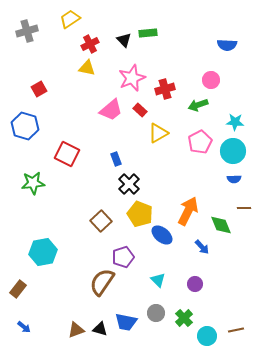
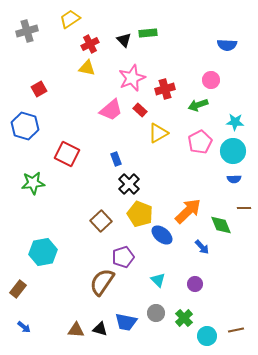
orange arrow at (188, 211): rotated 20 degrees clockwise
brown triangle at (76, 330): rotated 24 degrees clockwise
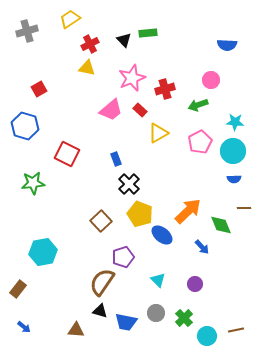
black triangle at (100, 329): moved 18 px up
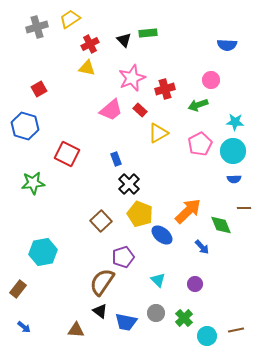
gray cross at (27, 31): moved 10 px right, 4 px up
pink pentagon at (200, 142): moved 2 px down
black triangle at (100, 311): rotated 21 degrees clockwise
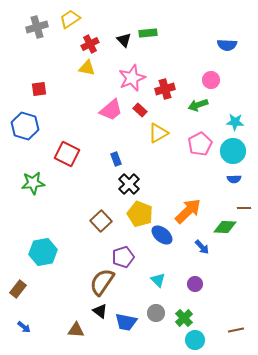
red square at (39, 89): rotated 21 degrees clockwise
green diamond at (221, 225): moved 4 px right, 2 px down; rotated 65 degrees counterclockwise
cyan circle at (207, 336): moved 12 px left, 4 px down
